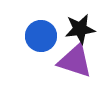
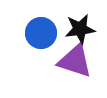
blue circle: moved 3 px up
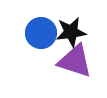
black star: moved 9 px left, 3 px down
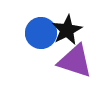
black star: moved 4 px left, 2 px up; rotated 20 degrees counterclockwise
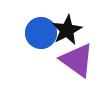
purple triangle: moved 2 px right, 1 px up; rotated 18 degrees clockwise
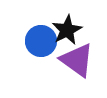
blue circle: moved 8 px down
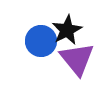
purple triangle: moved 1 px up; rotated 15 degrees clockwise
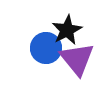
blue circle: moved 5 px right, 7 px down
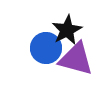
purple triangle: moved 1 px left; rotated 36 degrees counterclockwise
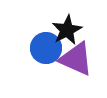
purple triangle: rotated 9 degrees clockwise
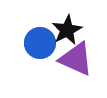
blue circle: moved 6 px left, 5 px up
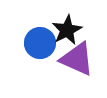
purple triangle: moved 1 px right
